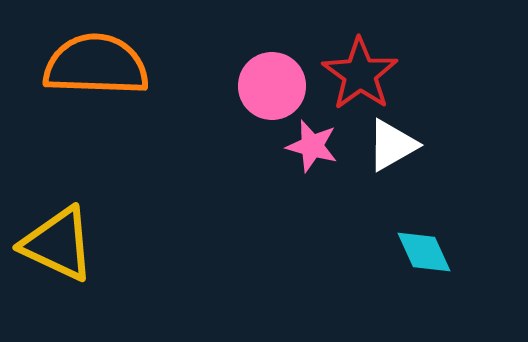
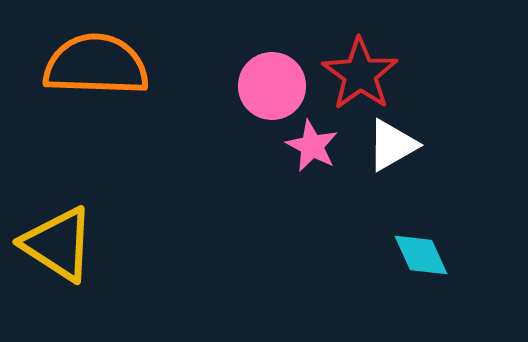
pink star: rotated 12 degrees clockwise
yellow triangle: rotated 8 degrees clockwise
cyan diamond: moved 3 px left, 3 px down
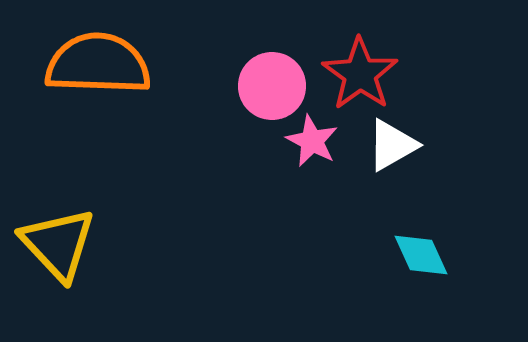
orange semicircle: moved 2 px right, 1 px up
pink star: moved 5 px up
yellow triangle: rotated 14 degrees clockwise
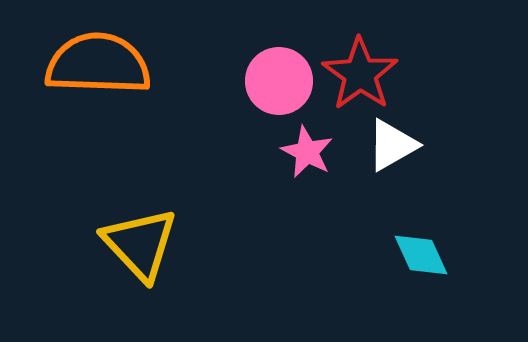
pink circle: moved 7 px right, 5 px up
pink star: moved 5 px left, 11 px down
yellow triangle: moved 82 px right
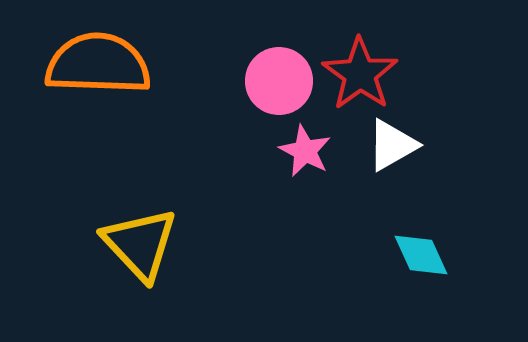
pink star: moved 2 px left, 1 px up
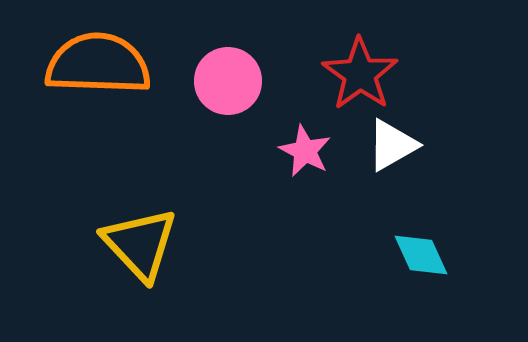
pink circle: moved 51 px left
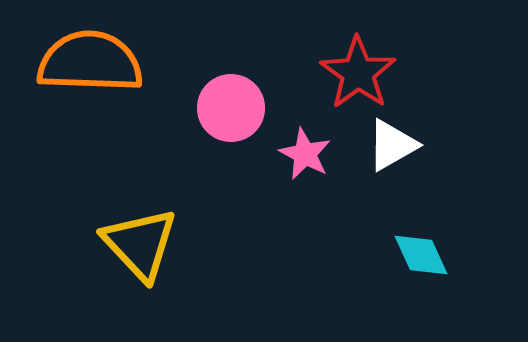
orange semicircle: moved 8 px left, 2 px up
red star: moved 2 px left, 1 px up
pink circle: moved 3 px right, 27 px down
pink star: moved 3 px down
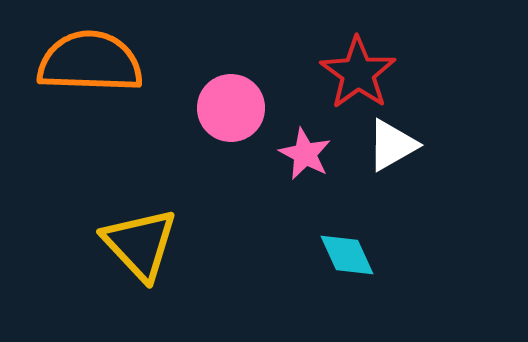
cyan diamond: moved 74 px left
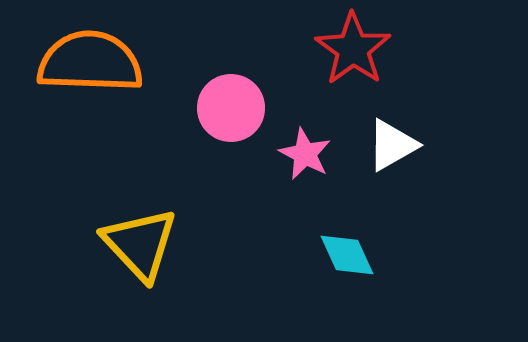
red star: moved 5 px left, 24 px up
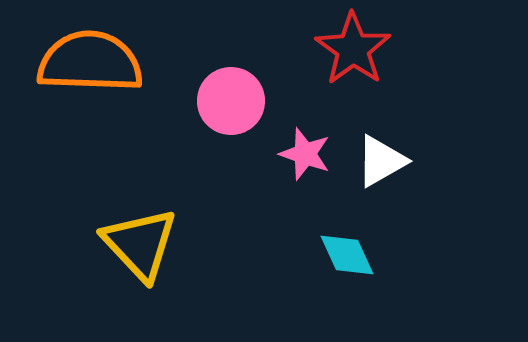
pink circle: moved 7 px up
white triangle: moved 11 px left, 16 px down
pink star: rotated 8 degrees counterclockwise
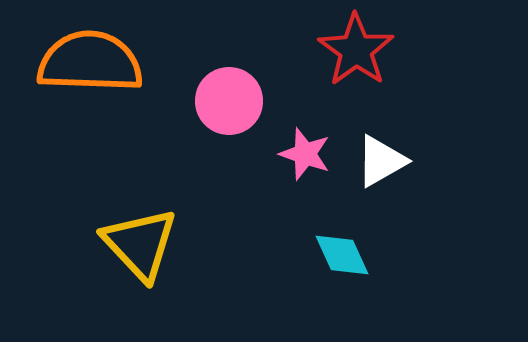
red star: moved 3 px right, 1 px down
pink circle: moved 2 px left
cyan diamond: moved 5 px left
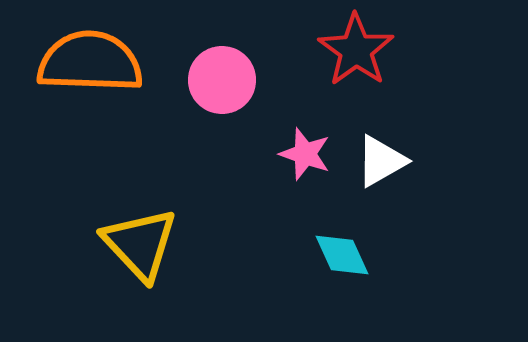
pink circle: moved 7 px left, 21 px up
